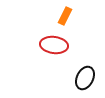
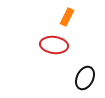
orange rectangle: moved 2 px right, 1 px down
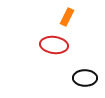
black ellipse: rotated 65 degrees clockwise
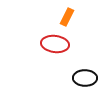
red ellipse: moved 1 px right, 1 px up
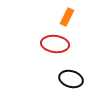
black ellipse: moved 14 px left, 1 px down; rotated 15 degrees clockwise
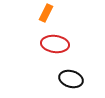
orange rectangle: moved 21 px left, 4 px up
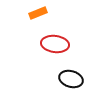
orange rectangle: moved 8 px left; rotated 42 degrees clockwise
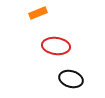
red ellipse: moved 1 px right, 2 px down
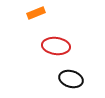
orange rectangle: moved 2 px left
